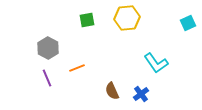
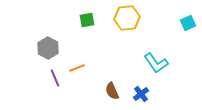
purple line: moved 8 px right
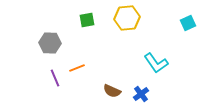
gray hexagon: moved 2 px right, 5 px up; rotated 25 degrees counterclockwise
brown semicircle: rotated 42 degrees counterclockwise
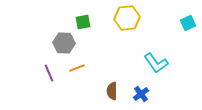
green square: moved 4 px left, 2 px down
gray hexagon: moved 14 px right
purple line: moved 6 px left, 5 px up
brown semicircle: rotated 66 degrees clockwise
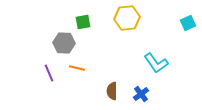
orange line: rotated 35 degrees clockwise
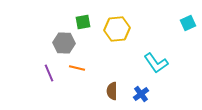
yellow hexagon: moved 10 px left, 11 px down
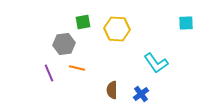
cyan square: moved 2 px left; rotated 21 degrees clockwise
yellow hexagon: rotated 10 degrees clockwise
gray hexagon: moved 1 px down; rotated 10 degrees counterclockwise
brown semicircle: moved 1 px up
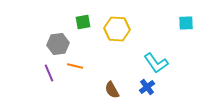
gray hexagon: moved 6 px left
orange line: moved 2 px left, 2 px up
brown semicircle: rotated 30 degrees counterclockwise
blue cross: moved 6 px right, 7 px up
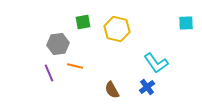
yellow hexagon: rotated 10 degrees clockwise
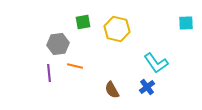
purple line: rotated 18 degrees clockwise
